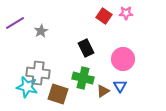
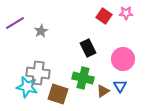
black rectangle: moved 2 px right
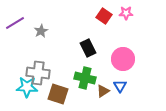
green cross: moved 2 px right
cyan star: rotated 10 degrees counterclockwise
